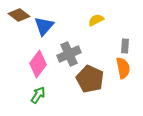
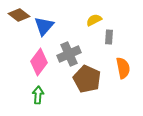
yellow semicircle: moved 2 px left
gray rectangle: moved 16 px left, 9 px up
pink diamond: moved 1 px right, 2 px up
brown pentagon: moved 3 px left
green arrow: rotated 30 degrees counterclockwise
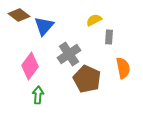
gray cross: rotated 10 degrees counterclockwise
pink diamond: moved 9 px left, 4 px down
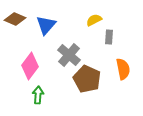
brown diamond: moved 4 px left, 4 px down; rotated 15 degrees counterclockwise
blue triangle: moved 2 px right, 1 px up
gray cross: moved 1 px down; rotated 15 degrees counterclockwise
orange semicircle: moved 1 px down
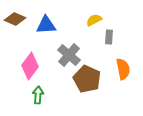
blue triangle: rotated 45 degrees clockwise
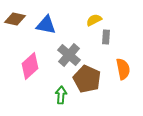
brown diamond: rotated 10 degrees counterclockwise
blue triangle: rotated 15 degrees clockwise
gray rectangle: moved 3 px left
pink diamond: rotated 12 degrees clockwise
green arrow: moved 23 px right
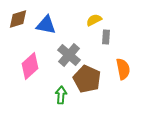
brown diamond: moved 3 px right; rotated 30 degrees counterclockwise
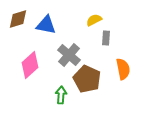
gray rectangle: moved 1 px down
pink diamond: moved 1 px up
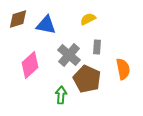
yellow semicircle: moved 6 px left, 1 px up
gray rectangle: moved 9 px left, 9 px down
